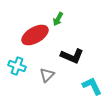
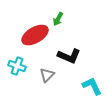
black L-shape: moved 3 px left
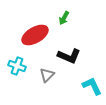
green arrow: moved 6 px right, 1 px up
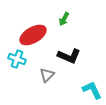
green arrow: moved 1 px down
red ellipse: moved 2 px left
cyan cross: moved 7 px up
cyan L-shape: moved 4 px down
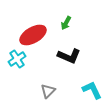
green arrow: moved 2 px right, 4 px down
cyan cross: rotated 36 degrees clockwise
gray triangle: moved 1 px right, 16 px down
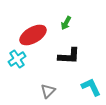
black L-shape: rotated 20 degrees counterclockwise
cyan L-shape: moved 1 px left, 3 px up
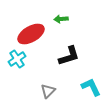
green arrow: moved 5 px left, 4 px up; rotated 56 degrees clockwise
red ellipse: moved 2 px left, 1 px up
black L-shape: rotated 20 degrees counterclockwise
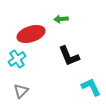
red ellipse: rotated 12 degrees clockwise
black L-shape: rotated 85 degrees clockwise
gray triangle: moved 27 px left
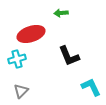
green arrow: moved 6 px up
cyan cross: rotated 18 degrees clockwise
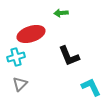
cyan cross: moved 1 px left, 2 px up
gray triangle: moved 1 px left, 7 px up
